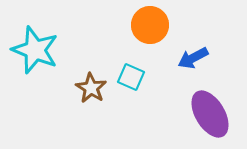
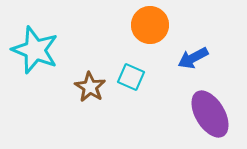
brown star: moved 1 px left, 1 px up
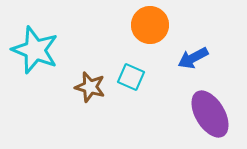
brown star: rotated 16 degrees counterclockwise
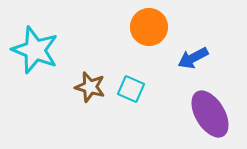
orange circle: moved 1 px left, 2 px down
cyan square: moved 12 px down
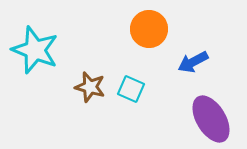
orange circle: moved 2 px down
blue arrow: moved 4 px down
purple ellipse: moved 1 px right, 5 px down
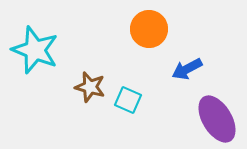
blue arrow: moved 6 px left, 7 px down
cyan square: moved 3 px left, 11 px down
purple ellipse: moved 6 px right
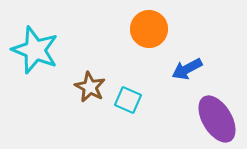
brown star: rotated 12 degrees clockwise
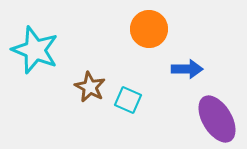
blue arrow: rotated 152 degrees counterclockwise
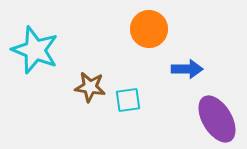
brown star: rotated 20 degrees counterclockwise
cyan square: rotated 32 degrees counterclockwise
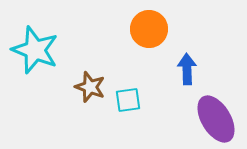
blue arrow: rotated 92 degrees counterclockwise
brown star: rotated 12 degrees clockwise
purple ellipse: moved 1 px left
